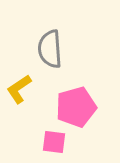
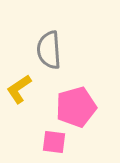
gray semicircle: moved 1 px left, 1 px down
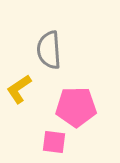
pink pentagon: rotated 15 degrees clockwise
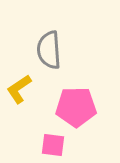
pink square: moved 1 px left, 3 px down
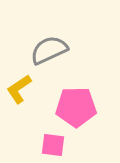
gray semicircle: rotated 69 degrees clockwise
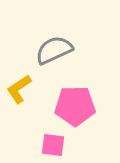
gray semicircle: moved 5 px right
pink pentagon: moved 1 px left, 1 px up
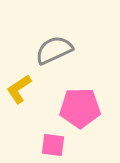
pink pentagon: moved 5 px right, 2 px down
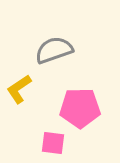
gray semicircle: rotated 6 degrees clockwise
pink square: moved 2 px up
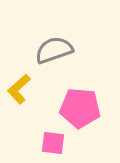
yellow L-shape: rotated 8 degrees counterclockwise
pink pentagon: rotated 6 degrees clockwise
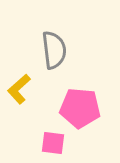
gray semicircle: rotated 102 degrees clockwise
